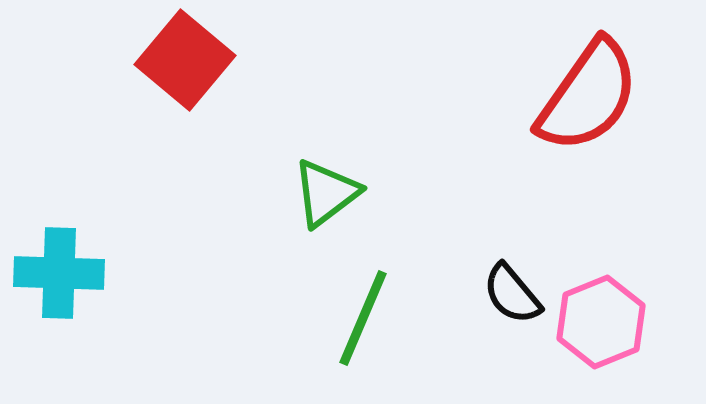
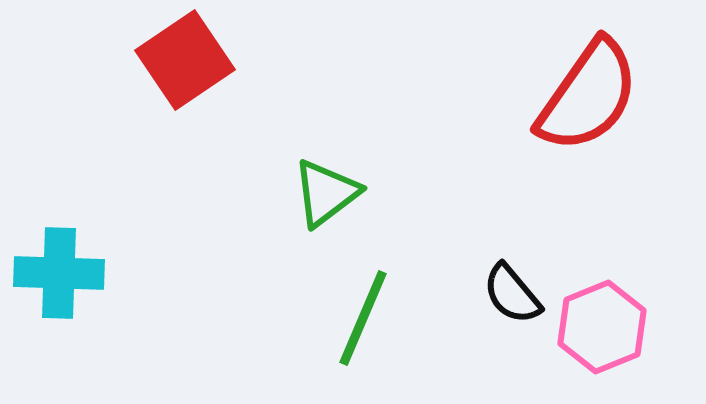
red square: rotated 16 degrees clockwise
pink hexagon: moved 1 px right, 5 px down
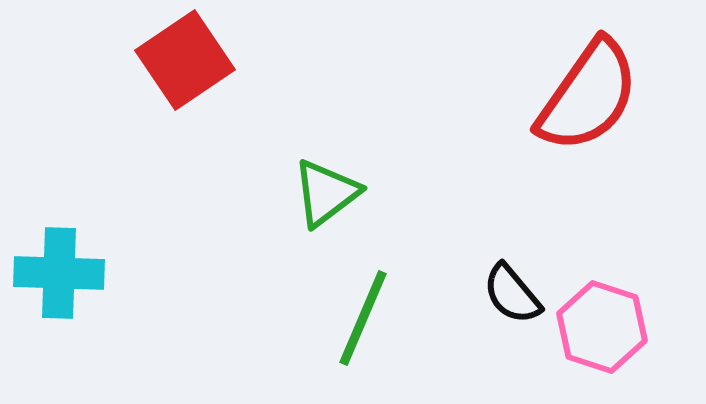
pink hexagon: rotated 20 degrees counterclockwise
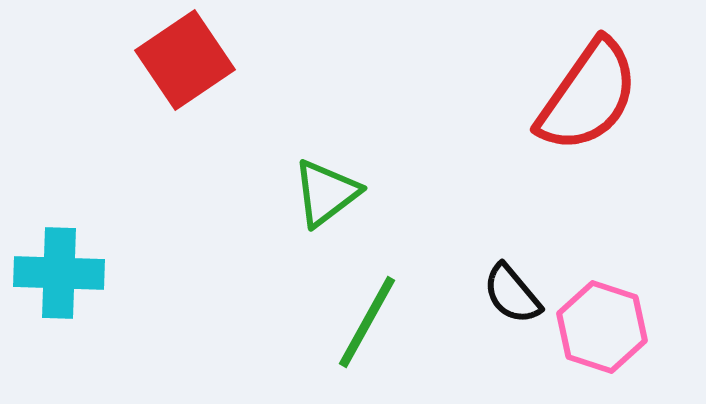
green line: moved 4 px right, 4 px down; rotated 6 degrees clockwise
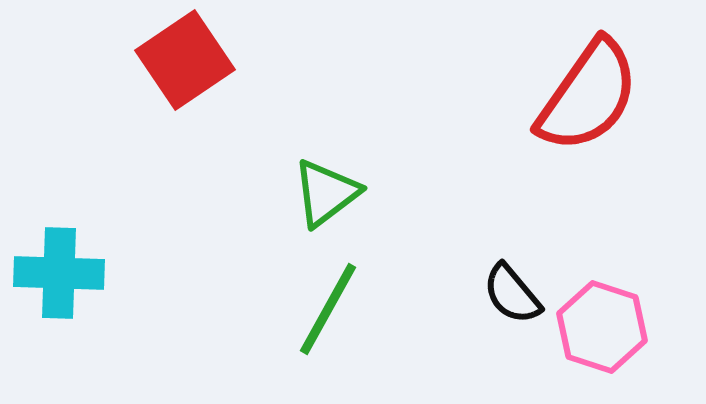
green line: moved 39 px left, 13 px up
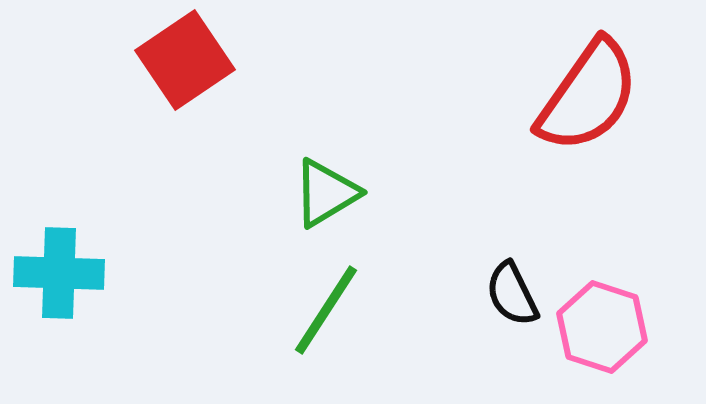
green triangle: rotated 6 degrees clockwise
black semicircle: rotated 14 degrees clockwise
green line: moved 2 px left, 1 px down; rotated 4 degrees clockwise
